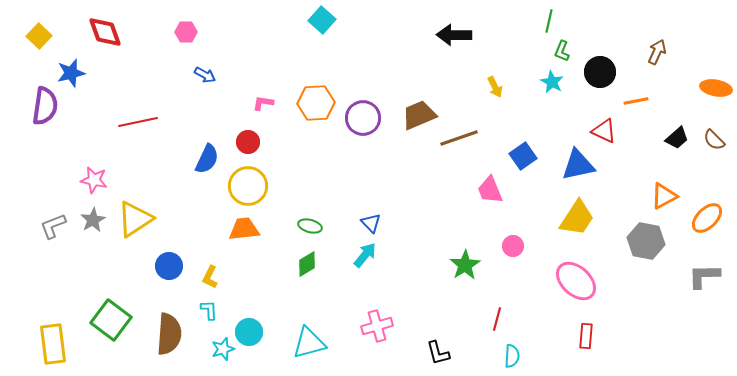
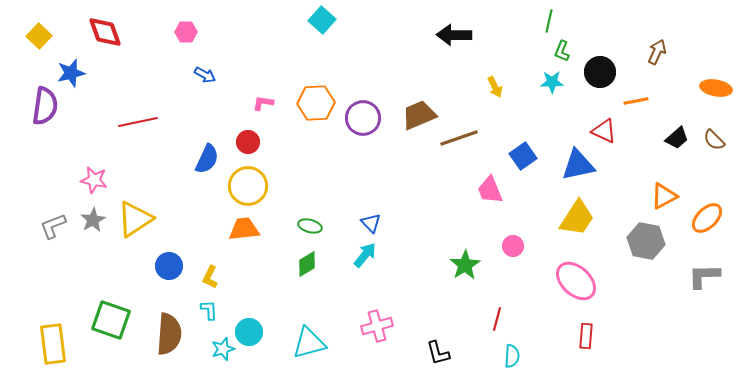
cyan star at (552, 82): rotated 30 degrees counterclockwise
green square at (111, 320): rotated 18 degrees counterclockwise
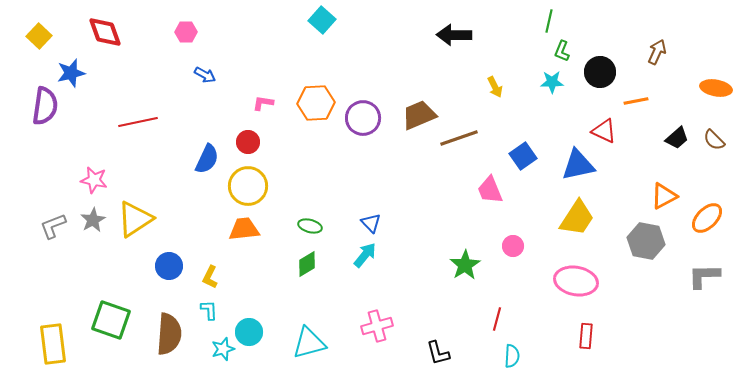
pink ellipse at (576, 281): rotated 33 degrees counterclockwise
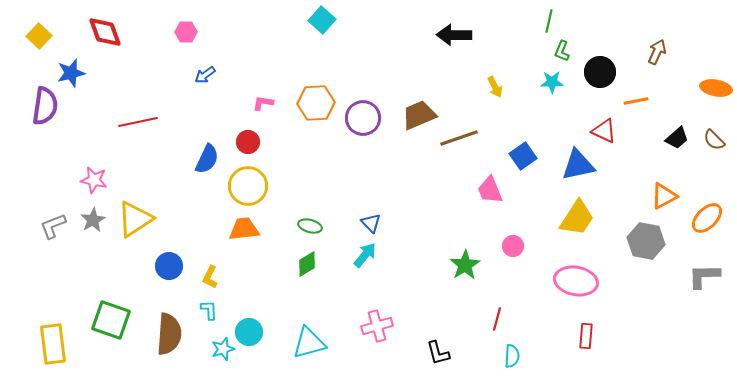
blue arrow at (205, 75): rotated 115 degrees clockwise
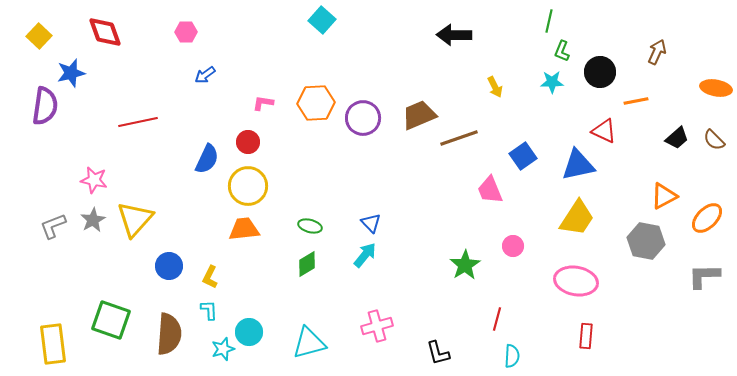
yellow triangle at (135, 219): rotated 15 degrees counterclockwise
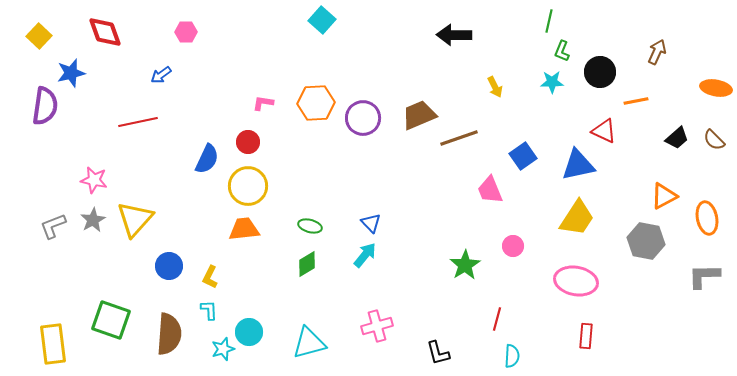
blue arrow at (205, 75): moved 44 px left
orange ellipse at (707, 218): rotated 56 degrees counterclockwise
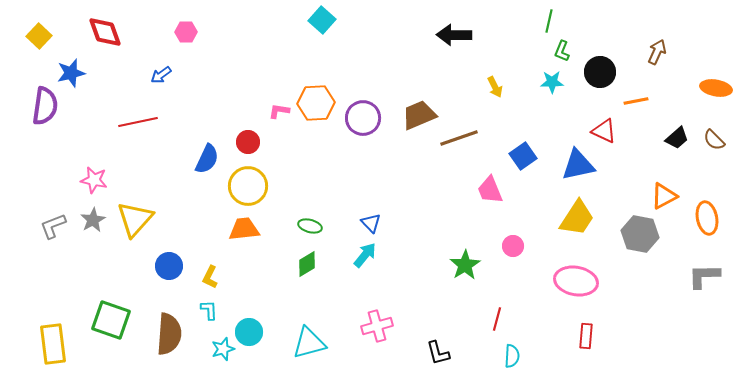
pink L-shape at (263, 103): moved 16 px right, 8 px down
gray hexagon at (646, 241): moved 6 px left, 7 px up
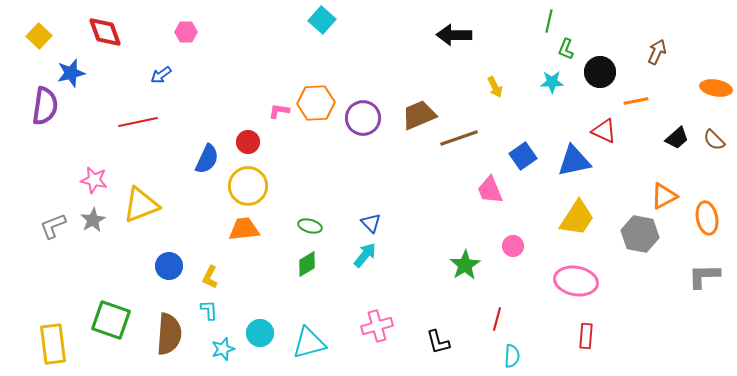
green L-shape at (562, 51): moved 4 px right, 2 px up
blue triangle at (578, 165): moved 4 px left, 4 px up
yellow triangle at (135, 219): moved 6 px right, 14 px up; rotated 27 degrees clockwise
cyan circle at (249, 332): moved 11 px right, 1 px down
black L-shape at (438, 353): moved 11 px up
